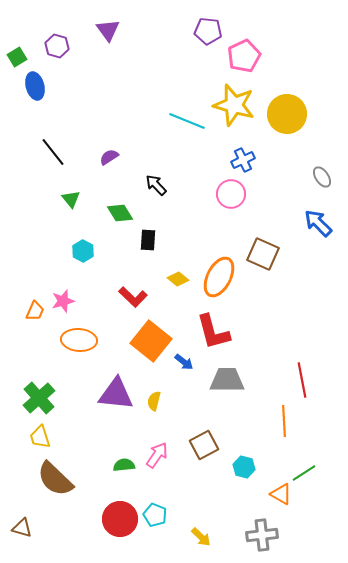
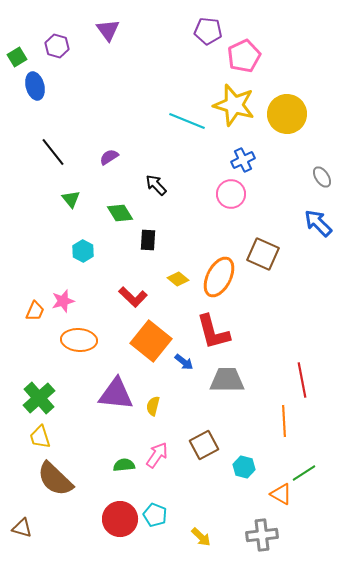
yellow semicircle at (154, 401): moved 1 px left, 5 px down
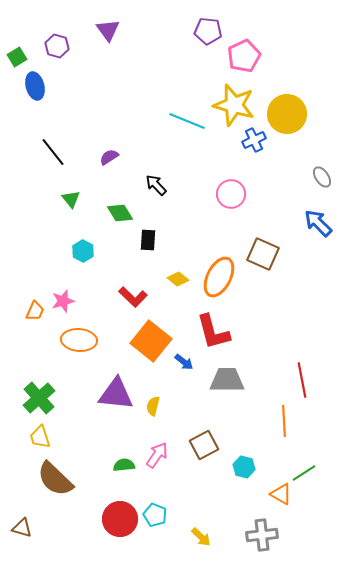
blue cross at (243, 160): moved 11 px right, 20 px up
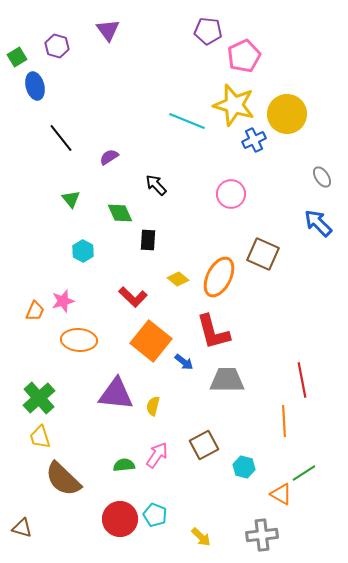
black line at (53, 152): moved 8 px right, 14 px up
green diamond at (120, 213): rotated 8 degrees clockwise
brown semicircle at (55, 479): moved 8 px right
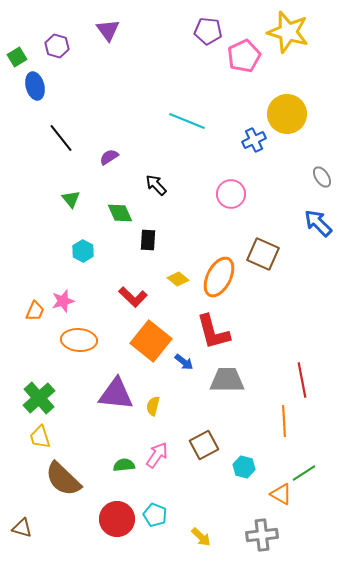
yellow star at (234, 105): moved 54 px right, 73 px up
red circle at (120, 519): moved 3 px left
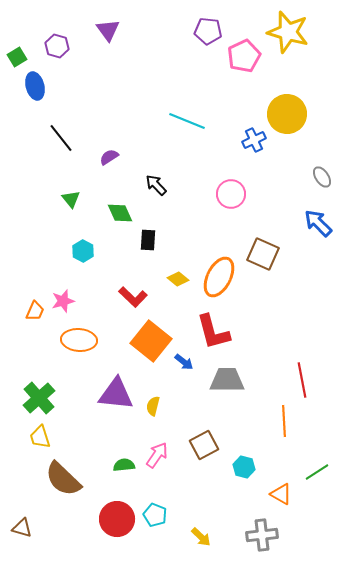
green line at (304, 473): moved 13 px right, 1 px up
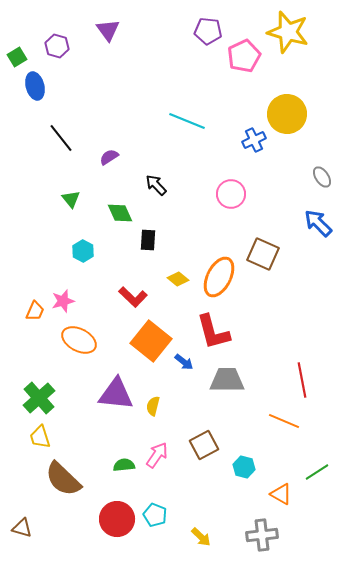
orange ellipse at (79, 340): rotated 24 degrees clockwise
orange line at (284, 421): rotated 64 degrees counterclockwise
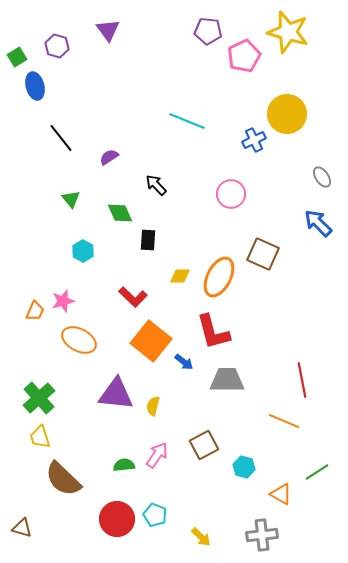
yellow diamond at (178, 279): moved 2 px right, 3 px up; rotated 40 degrees counterclockwise
